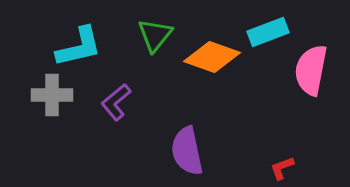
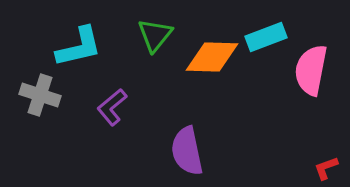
cyan rectangle: moved 2 px left, 5 px down
orange diamond: rotated 18 degrees counterclockwise
gray cross: moved 12 px left; rotated 18 degrees clockwise
purple L-shape: moved 4 px left, 5 px down
red L-shape: moved 44 px right
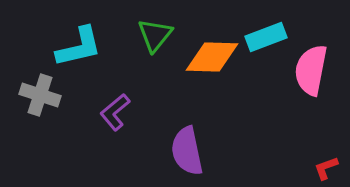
purple L-shape: moved 3 px right, 5 px down
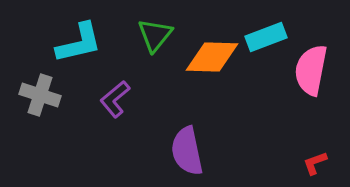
cyan L-shape: moved 4 px up
purple L-shape: moved 13 px up
red L-shape: moved 11 px left, 5 px up
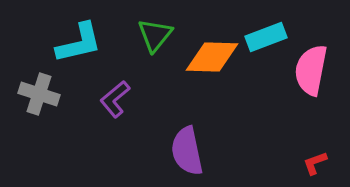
gray cross: moved 1 px left, 1 px up
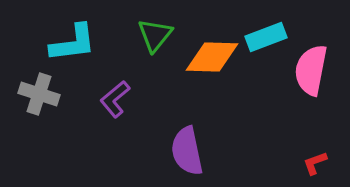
cyan L-shape: moved 6 px left; rotated 6 degrees clockwise
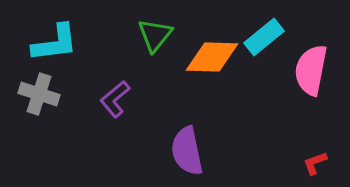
cyan rectangle: moved 2 px left; rotated 18 degrees counterclockwise
cyan L-shape: moved 18 px left
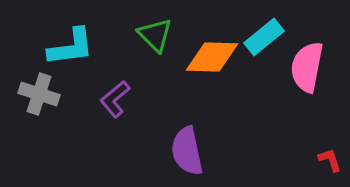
green triangle: rotated 24 degrees counterclockwise
cyan L-shape: moved 16 px right, 4 px down
pink semicircle: moved 4 px left, 3 px up
red L-shape: moved 15 px right, 3 px up; rotated 92 degrees clockwise
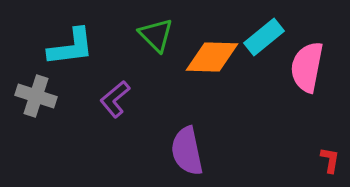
green triangle: moved 1 px right
gray cross: moved 3 px left, 2 px down
red L-shape: rotated 28 degrees clockwise
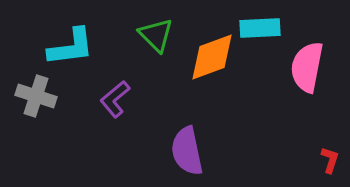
cyan rectangle: moved 4 px left, 9 px up; rotated 36 degrees clockwise
orange diamond: rotated 22 degrees counterclockwise
red L-shape: rotated 8 degrees clockwise
